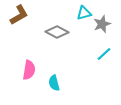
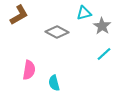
gray star: moved 2 px down; rotated 18 degrees counterclockwise
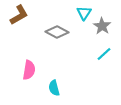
cyan triangle: rotated 42 degrees counterclockwise
cyan semicircle: moved 5 px down
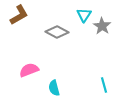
cyan triangle: moved 2 px down
cyan line: moved 31 px down; rotated 63 degrees counterclockwise
pink semicircle: rotated 120 degrees counterclockwise
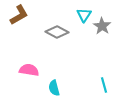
pink semicircle: rotated 30 degrees clockwise
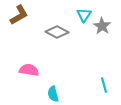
cyan semicircle: moved 1 px left, 6 px down
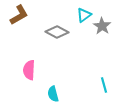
cyan triangle: rotated 21 degrees clockwise
pink semicircle: rotated 96 degrees counterclockwise
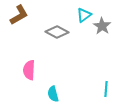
cyan line: moved 2 px right, 4 px down; rotated 21 degrees clockwise
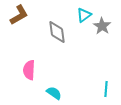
gray diamond: rotated 55 degrees clockwise
cyan semicircle: moved 1 px right, 1 px up; rotated 140 degrees clockwise
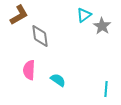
gray diamond: moved 17 px left, 4 px down
cyan semicircle: moved 4 px right, 13 px up
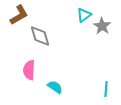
gray diamond: rotated 10 degrees counterclockwise
cyan semicircle: moved 3 px left, 7 px down
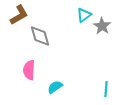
cyan semicircle: rotated 70 degrees counterclockwise
